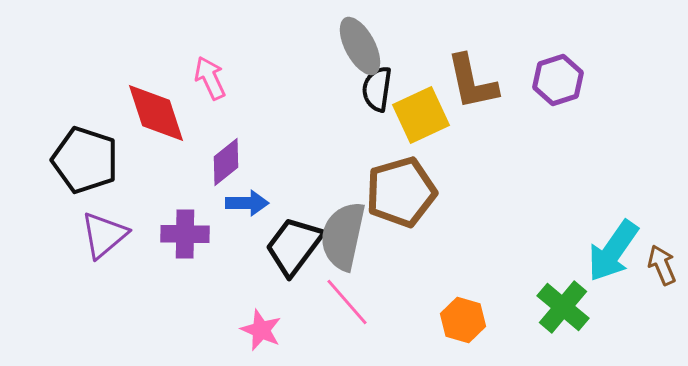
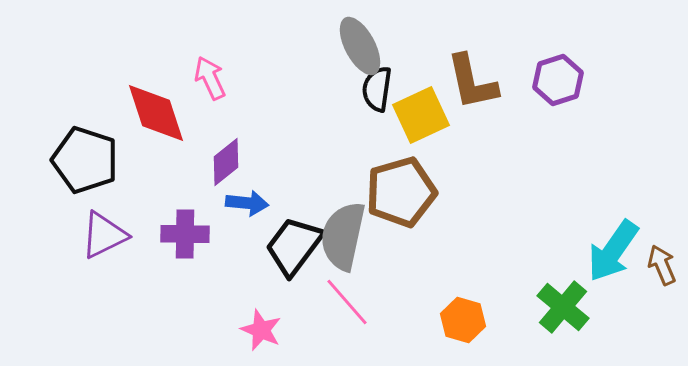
blue arrow: rotated 6 degrees clockwise
purple triangle: rotated 14 degrees clockwise
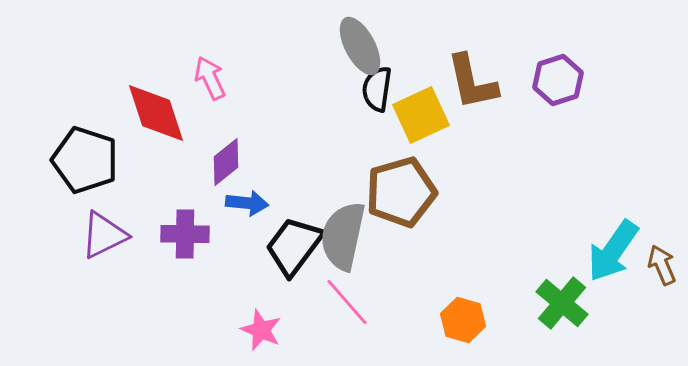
green cross: moved 1 px left, 4 px up
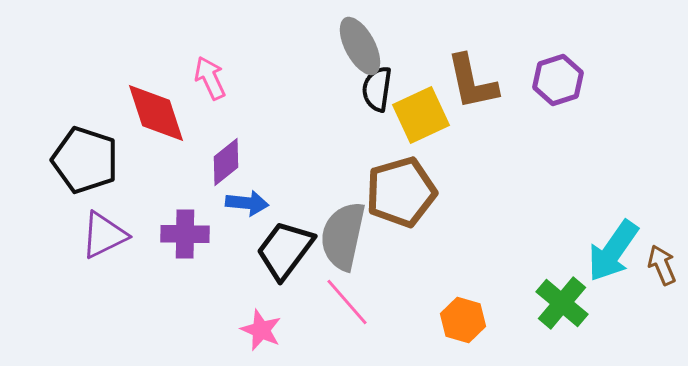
black trapezoid: moved 9 px left, 4 px down
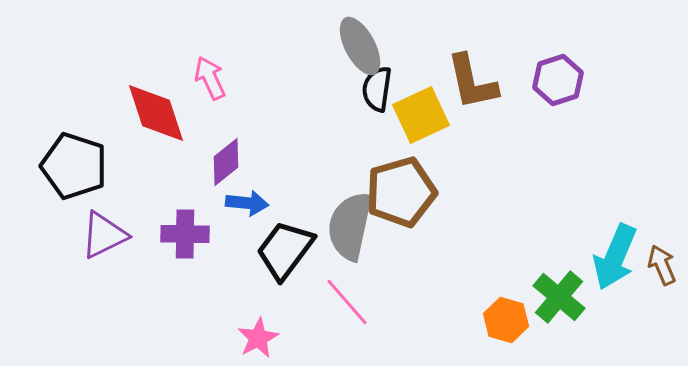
black pentagon: moved 11 px left, 6 px down
gray semicircle: moved 7 px right, 10 px up
cyan arrow: moved 2 px right, 6 px down; rotated 12 degrees counterclockwise
green cross: moved 3 px left, 6 px up
orange hexagon: moved 43 px right
pink star: moved 3 px left, 8 px down; rotated 21 degrees clockwise
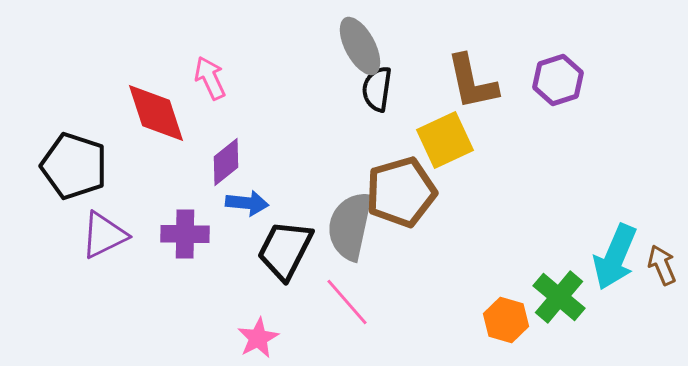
yellow square: moved 24 px right, 25 px down
black trapezoid: rotated 10 degrees counterclockwise
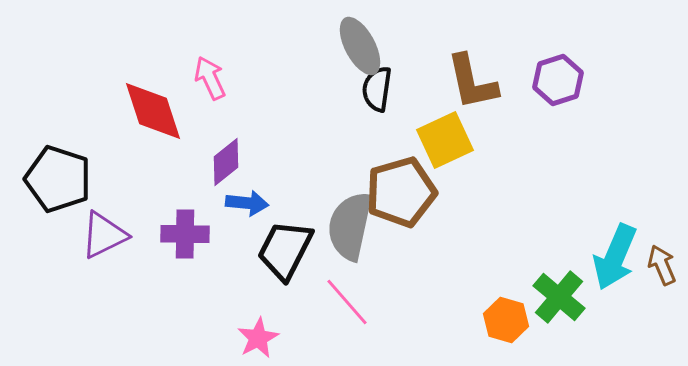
red diamond: moved 3 px left, 2 px up
black pentagon: moved 16 px left, 13 px down
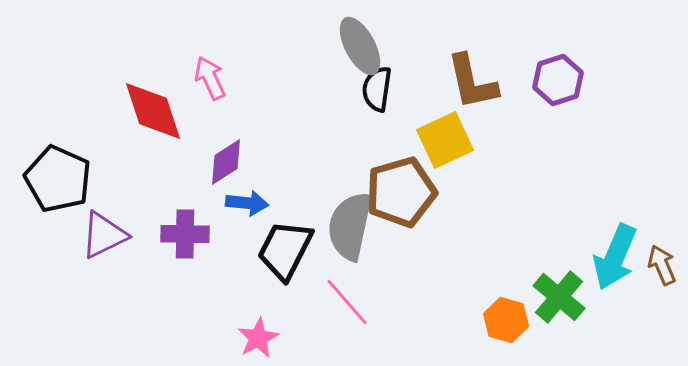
purple diamond: rotated 6 degrees clockwise
black pentagon: rotated 6 degrees clockwise
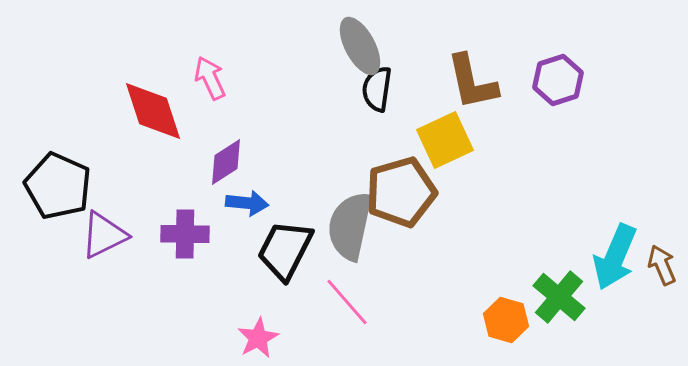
black pentagon: moved 7 px down
